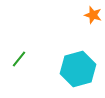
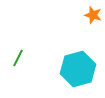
green line: moved 1 px left, 1 px up; rotated 12 degrees counterclockwise
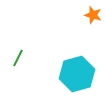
cyan hexagon: moved 1 px left, 5 px down
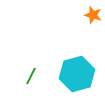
green line: moved 13 px right, 18 px down
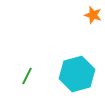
green line: moved 4 px left
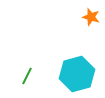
orange star: moved 2 px left, 2 px down
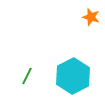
cyan hexagon: moved 4 px left, 2 px down; rotated 12 degrees counterclockwise
